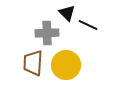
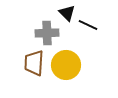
brown trapezoid: moved 1 px right
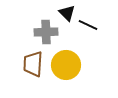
gray cross: moved 1 px left, 1 px up
brown trapezoid: moved 1 px left, 1 px down
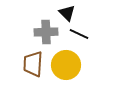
black line: moved 9 px left, 9 px down
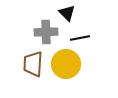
black line: moved 1 px right, 4 px down; rotated 36 degrees counterclockwise
yellow circle: moved 1 px up
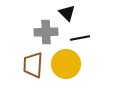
brown trapezoid: moved 1 px down
